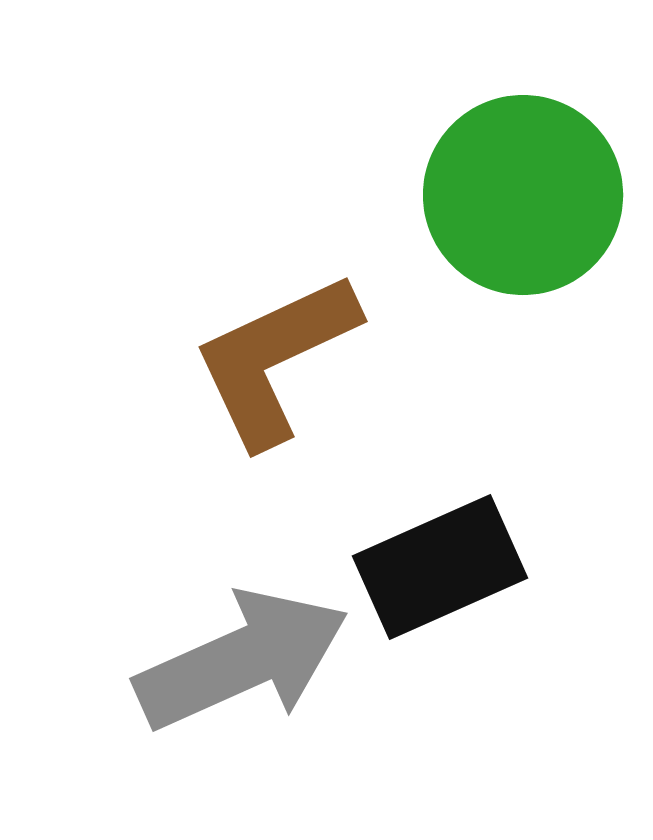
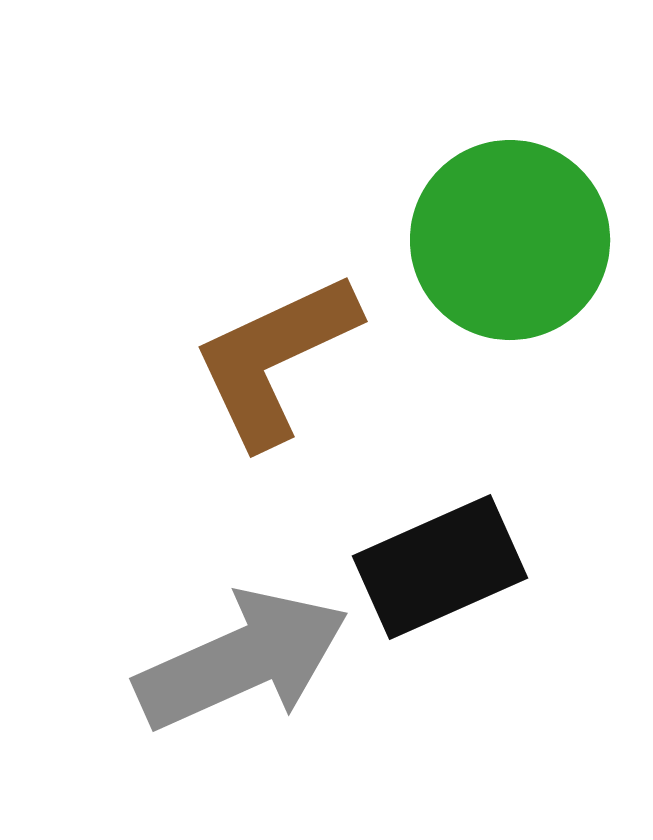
green circle: moved 13 px left, 45 px down
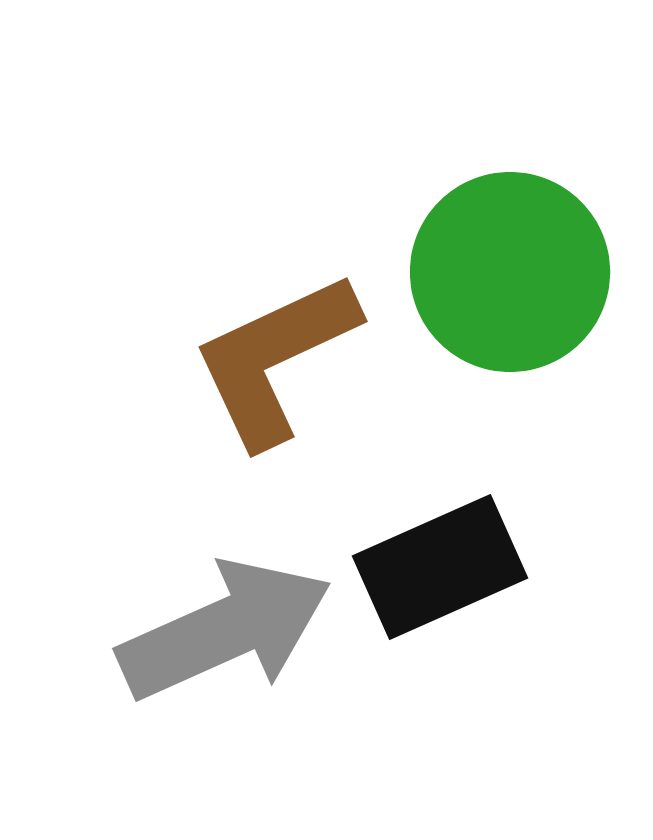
green circle: moved 32 px down
gray arrow: moved 17 px left, 30 px up
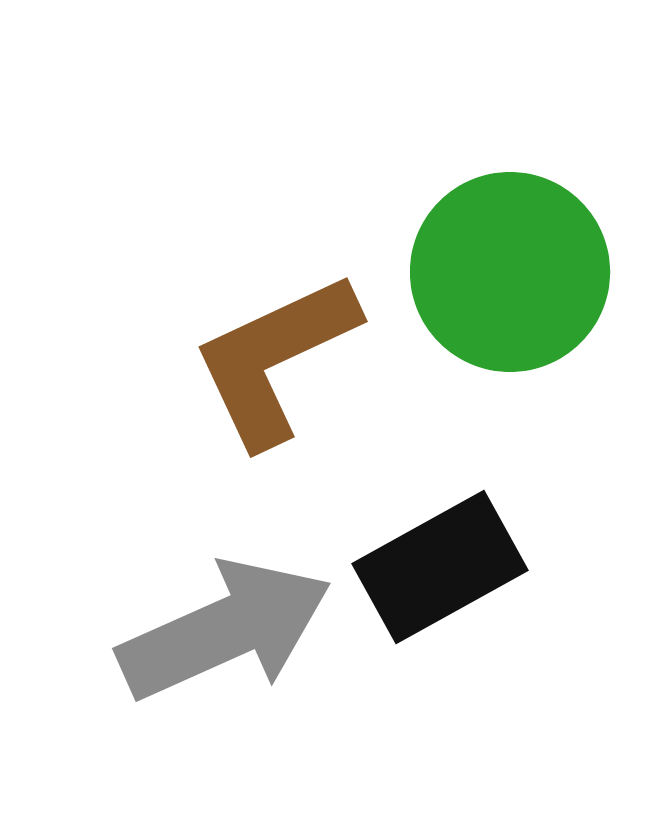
black rectangle: rotated 5 degrees counterclockwise
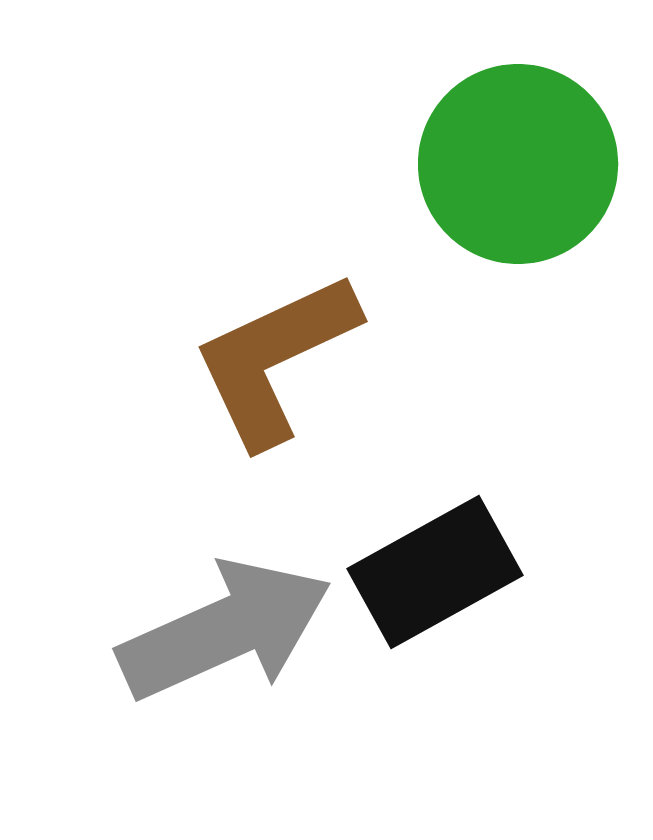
green circle: moved 8 px right, 108 px up
black rectangle: moved 5 px left, 5 px down
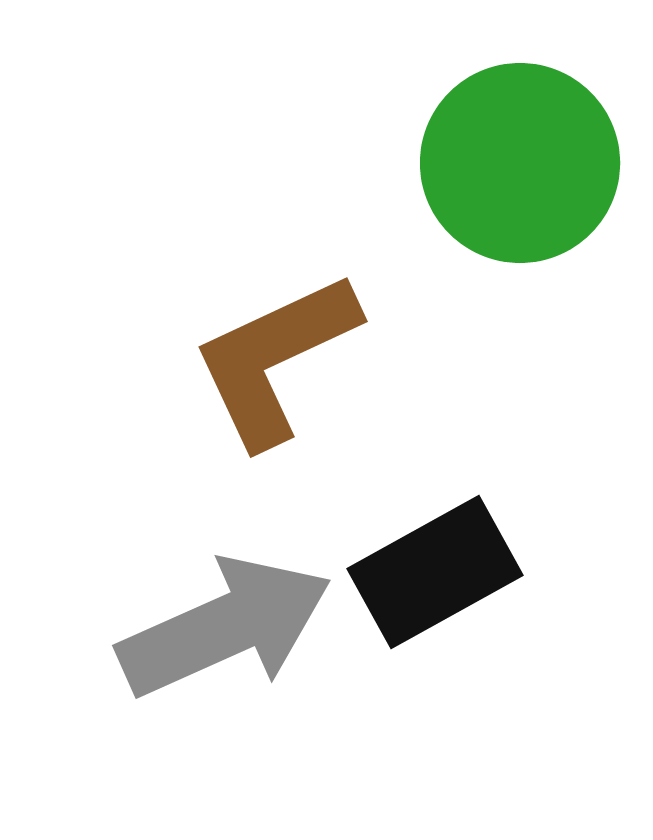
green circle: moved 2 px right, 1 px up
gray arrow: moved 3 px up
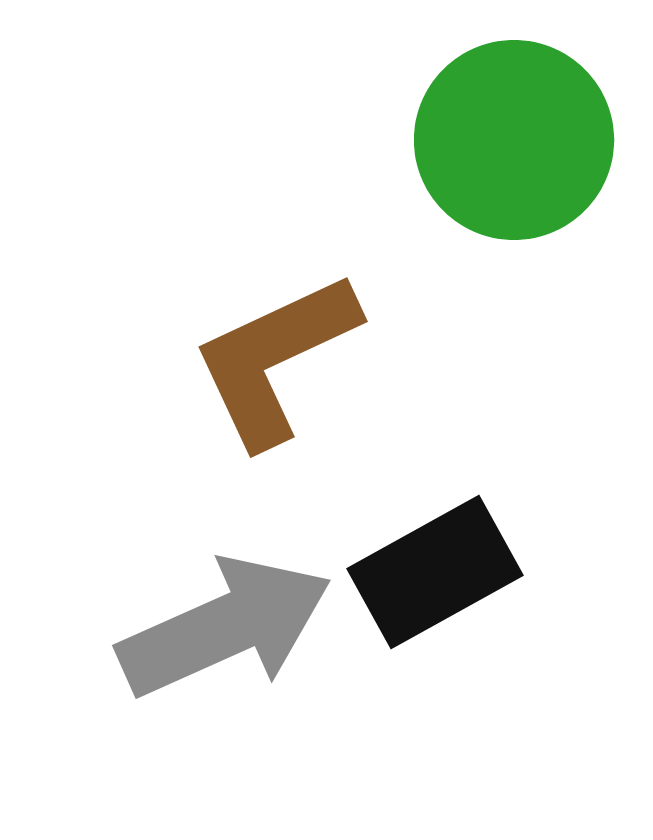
green circle: moved 6 px left, 23 px up
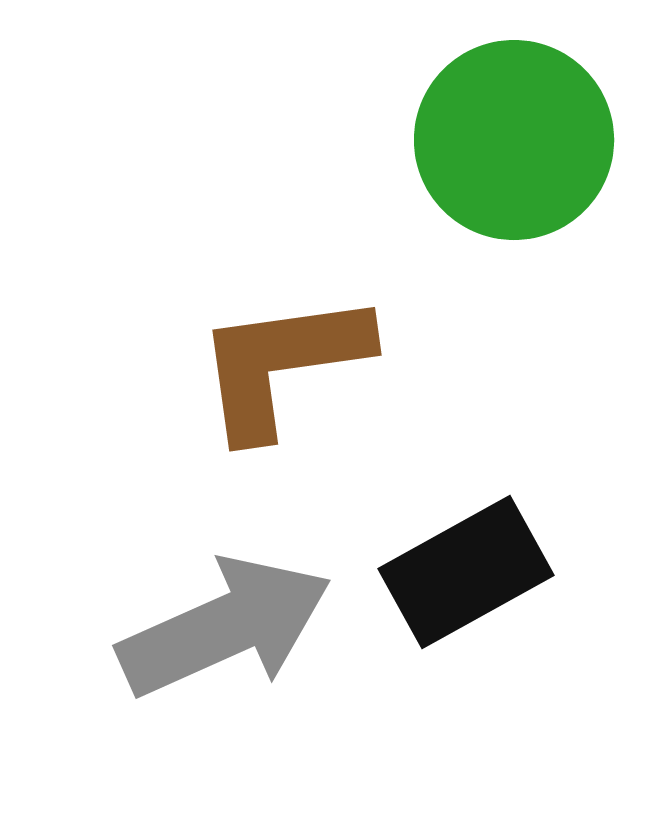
brown L-shape: moved 7 px right, 5 px down; rotated 17 degrees clockwise
black rectangle: moved 31 px right
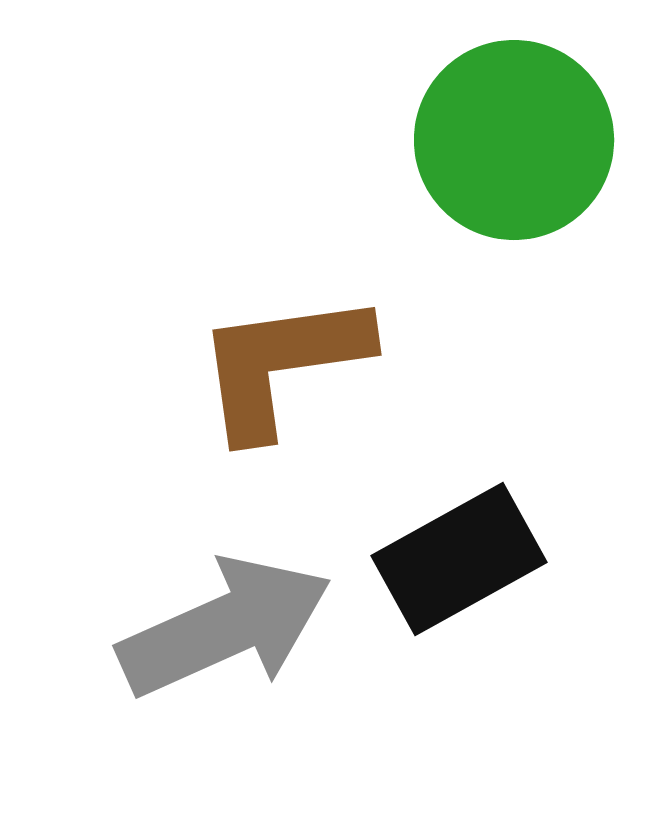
black rectangle: moved 7 px left, 13 px up
